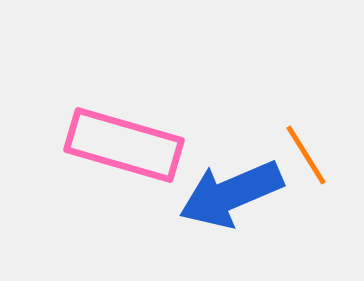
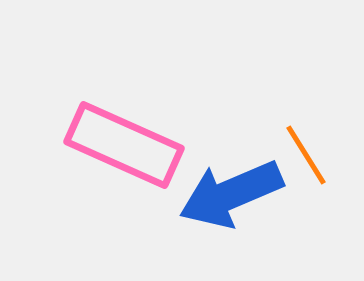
pink rectangle: rotated 8 degrees clockwise
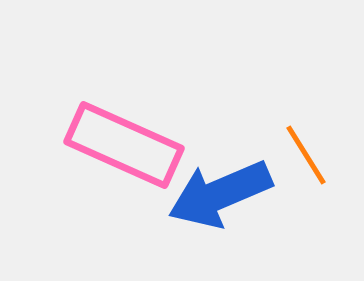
blue arrow: moved 11 px left
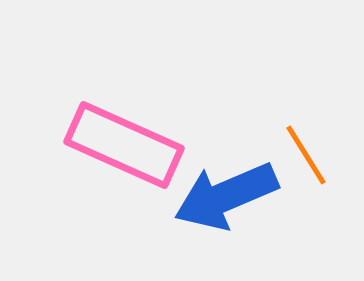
blue arrow: moved 6 px right, 2 px down
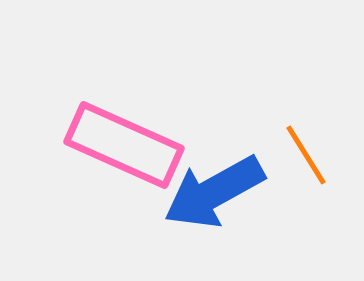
blue arrow: moved 12 px left, 4 px up; rotated 6 degrees counterclockwise
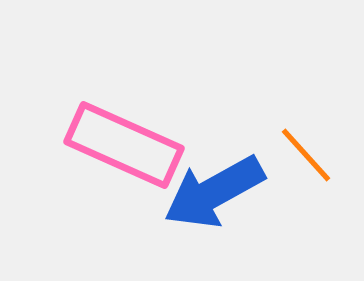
orange line: rotated 10 degrees counterclockwise
